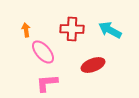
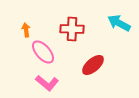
cyan arrow: moved 9 px right, 7 px up
red ellipse: rotated 20 degrees counterclockwise
pink L-shape: rotated 135 degrees counterclockwise
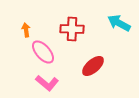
red ellipse: moved 1 px down
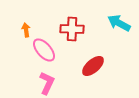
pink ellipse: moved 1 px right, 2 px up
pink L-shape: rotated 105 degrees counterclockwise
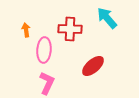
cyan arrow: moved 12 px left, 5 px up; rotated 20 degrees clockwise
red cross: moved 2 px left
pink ellipse: rotated 45 degrees clockwise
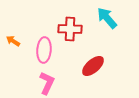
orange arrow: moved 13 px left, 11 px down; rotated 48 degrees counterclockwise
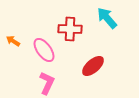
pink ellipse: rotated 40 degrees counterclockwise
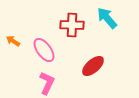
red cross: moved 2 px right, 4 px up
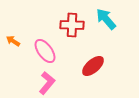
cyan arrow: moved 1 px left, 1 px down
pink ellipse: moved 1 px right, 1 px down
pink L-shape: rotated 15 degrees clockwise
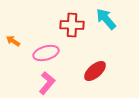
pink ellipse: moved 1 px right, 2 px down; rotated 70 degrees counterclockwise
red ellipse: moved 2 px right, 5 px down
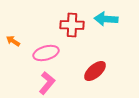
cyan arrow: rotated 45 degrees counterclockwise
